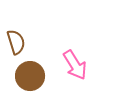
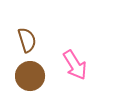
brown semicircle: moved 11 px right, 2 px up
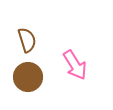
brown circle: moved 2 px left, 1 px down
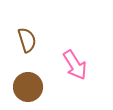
brown circle: moved 10 px down
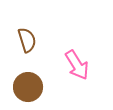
pink arrow: moved 2 px right
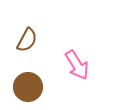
brown semicircle: rotated 45 degrees clockwise
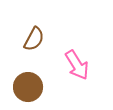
brown semicircle: moved 7 px right, 1 px up
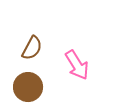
brown semicircle: moved 2 px left, 9 px down
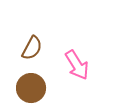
brown circle: moved 3 px right, 1 px down
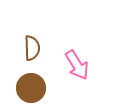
brown semicircle: rotated 30 degrees counterclockwise
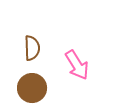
brown circle: moved 1 px right
